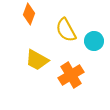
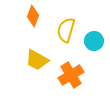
orange diamond: moved 4 px right, 2 px down
yellow semicircle: rotated 45 degrees clockwise
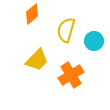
orange diamond: moved 1 px left, 2 px up; rotated 30 degrees clockwise
yellow trapezoid: rotated 75 degrees counterclockwise
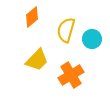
orange diamond: moved 3 px down
cyan circle: moved 2 px left, 2 px up
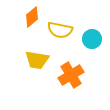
yellow semicircle: moved 6 px left; rotated 95 degrees counterclockwise
yellow trapezoid: rotated 55 degrees clockwise
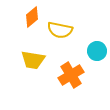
cyan circle: moved 5 px right, 12 px down
yellow trapezoid: moved 4 px left
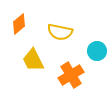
orange diamond: moved 13 px left, 7 px down
yellow semicircle: moved 2 px down
yellow trapezoid: rotated 55 degrees clockwise
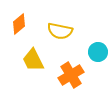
yellow semicircle: moved 1 px up
cyan circle: moved 1 px right, 1 px down
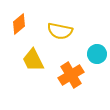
cyan circle: moved 1 px left, 2 px down
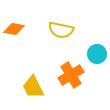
orange diamond: moved 5 px left, 5 px down; rotated 50 degrees clockwise
yellow semicircle: moved 1 px right, 1 px up
yellow trapezoid: moved 27 px down
